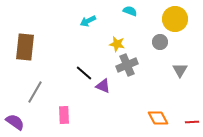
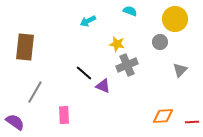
gray triangle: rotated 14 degrees clockwise
orange diamond: moved 5 px right, 2 px up; rotated 65 degrees counterclockwise
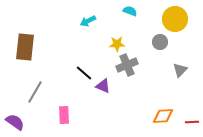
yellow star: rotated 14 degrees counterclockwise
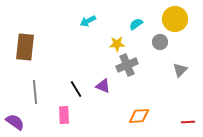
cyan semicircle: moved 6 px right, 13 px down; rotated 56 degrees counterclockwise
black line: moved 8 px left, 16 px down; rotated 18 degrees clockwise
gray line: rotated 35 degrees counterclockwise
orange diamond: moved 24 px left
red line: moved 4 px left
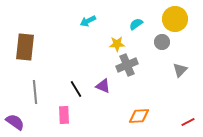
gray circle: moved 2 px right
red line: rotated 24 degrees counterclockwise
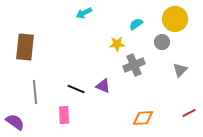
cyan arrow: moved 4 px left, 8 px up
gray cross: moved 7 px right
black line: rotated 36 degrees counterclockwise
orange diamond: moved 4 px right, 2 px down
red line: moved 1 px right, 9 px up
